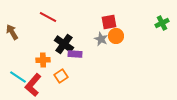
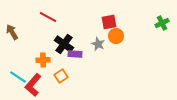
gray star: moved 3 px left, 5 px down
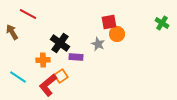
red line: moved 20 px left, 3 px up
green cross: rotated 32 degrees counterclockwise
orange circle: moved 1 px right, 2 px up
black cross: moved 4 px left, 1 px up
purple rectangle: moved 1 px right, 3 px down
red L-shape: moved 15 px right; rotated 10 degrees clockwise
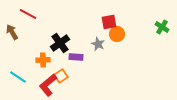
green cross: moved 4 px down
black cross: rotated 18 degrees clockwise
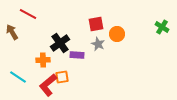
red square: moved 13 px left, 2 px down
purple rectangle: moved 1 px right, 2 px up
orange square: moved 1 px right, 1 px down; rotated 24 degrees clockwise
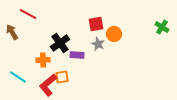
orange circle: moved 3 px left
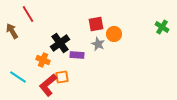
red line: rotated 30 degrees clockwise
brown arrow: moved 1 px up
orange cross: rotated 24 degrees clockwise
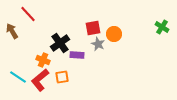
red line: rotated 12 degrees counterclockwise
red square: moved 3 px left, 4 px down
red L-shape: moved 8 px left, 5 px up
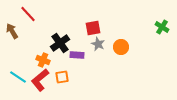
orange circle: moved 7 px right, 13 px down
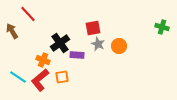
green cross: rotated 16 degrees counterclockwise
orange circle: moved 2 px left, 1 px up
